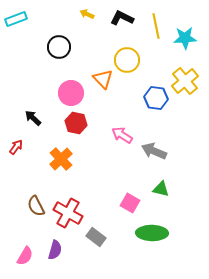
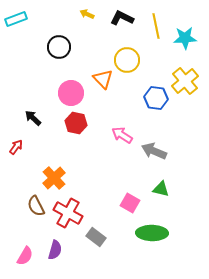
orange cross: moved 7 px left, 19 px down
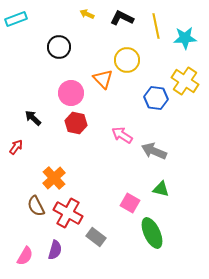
yellow cross: rotated 16 degrees counterclockwise
green ellipse: rotated 64 degrees clockwise
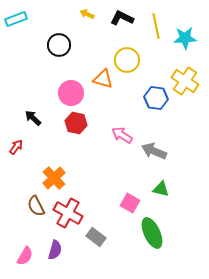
black circle: moved 2 px up
orange triangle: rotated 30 degrees counterclockwise
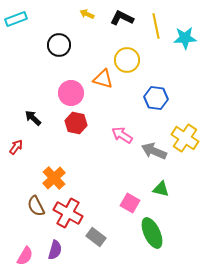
yellow cross: moved 57 px down
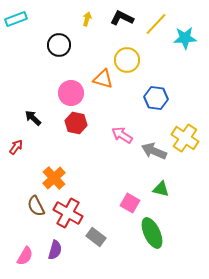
yellow arrow: moved 5 px down; rotated 80 degrees clockwise
yellow line: moved 2 px up; rotated 55 degrees clockwise
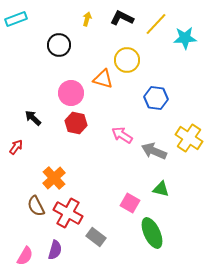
yellow cross: moved 4 px right
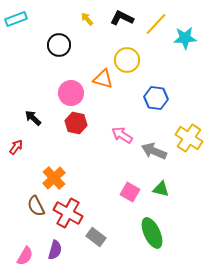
yellow arrow: rotated 56 degrees counterclockwise
pink square: moved 11 px up
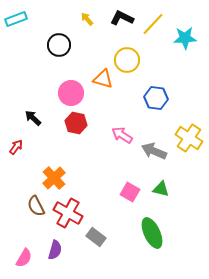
yellow line: moved 3 px left
pink semicircle: moved 1 px left, 2 px down
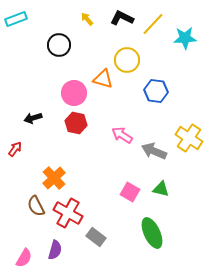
pink circle: moved 3 px right
blue hexagon: moved 7 px up
black arrow: rotated 60 degrees counterclockwise
red arrow: moved 1 px left, 2 px down
